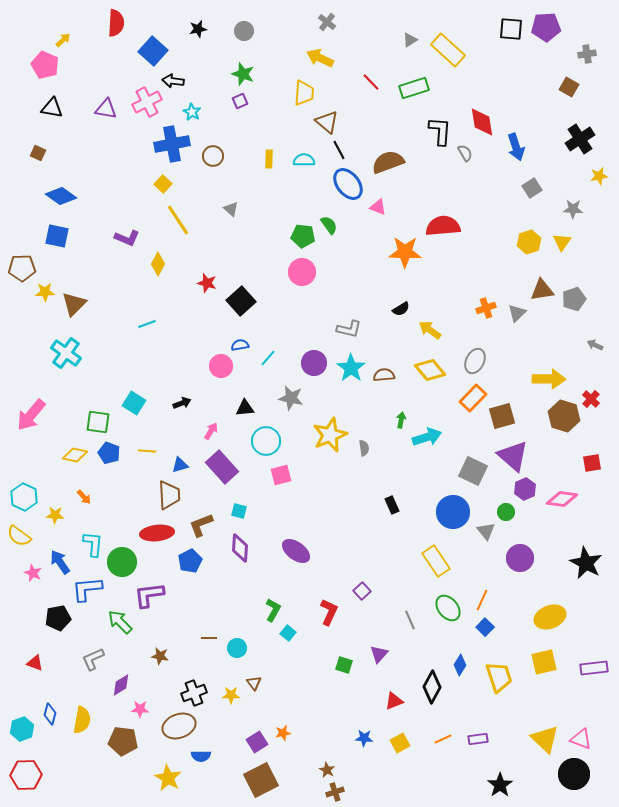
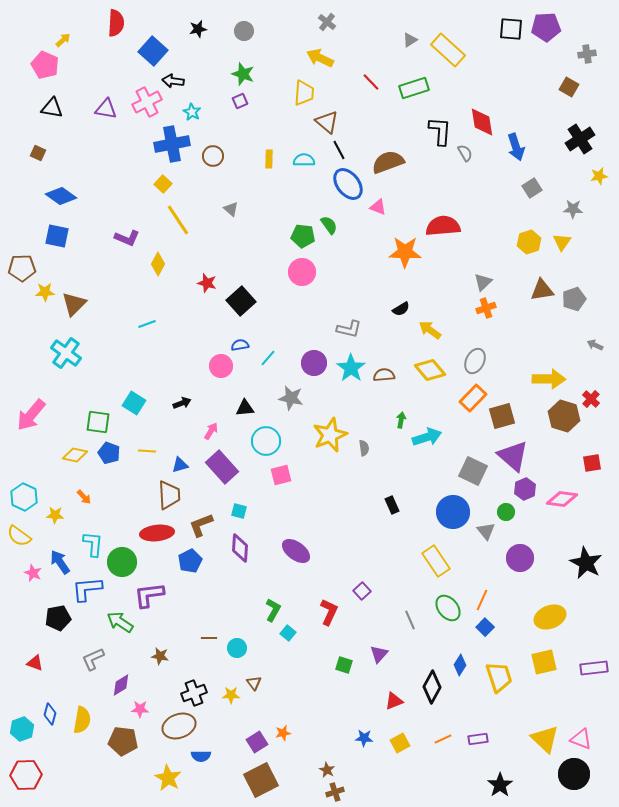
gray triangle at (517, 313): moved 34 px left, 31 px up
green arrow at (120, 622): rotated 12 degrees counterclockwise
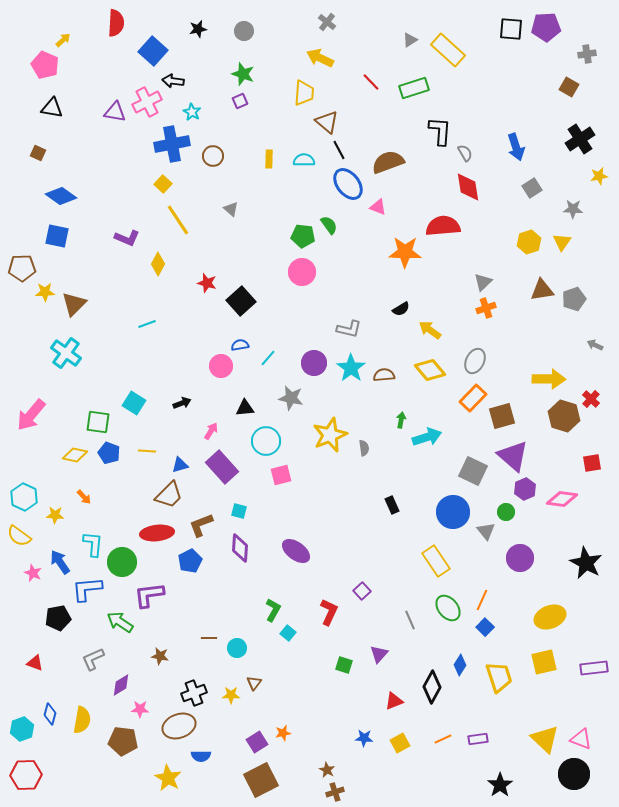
purple triangle at (106, 109): moved 9 px right, 3 px down
red diamond at (482, 122): moved 14 px left, 65 px down
brown trapezoid at (169, 495): rotated 48 degrees clockwise
brown triangle at (254, 683): rotated 14 degrees clockwise
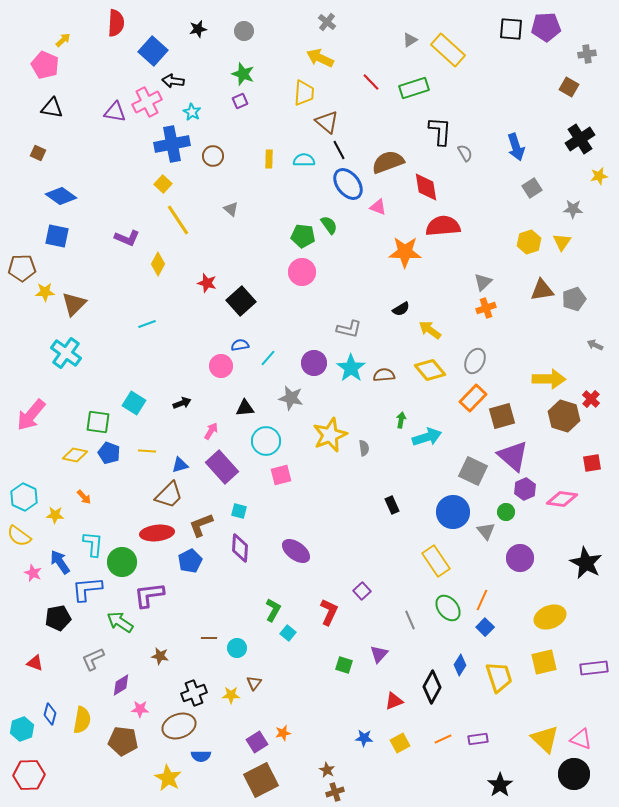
red diamond at (468, 187): moved 42 px left
red hexagon at (26, 775): moved 3 px right
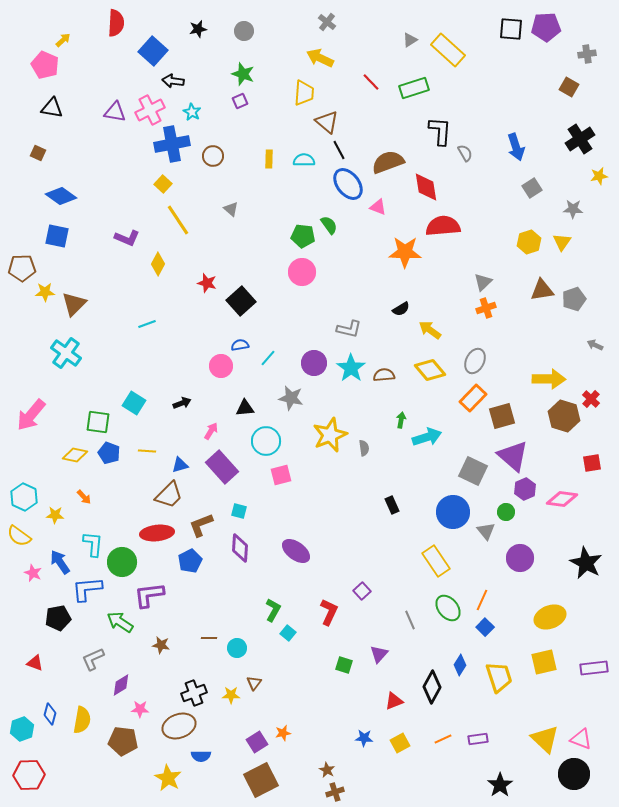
pink cross at (147, 102): moved 3 px right, 8 px down
brown star at (160, 656): moved 1 px right, 11 px up
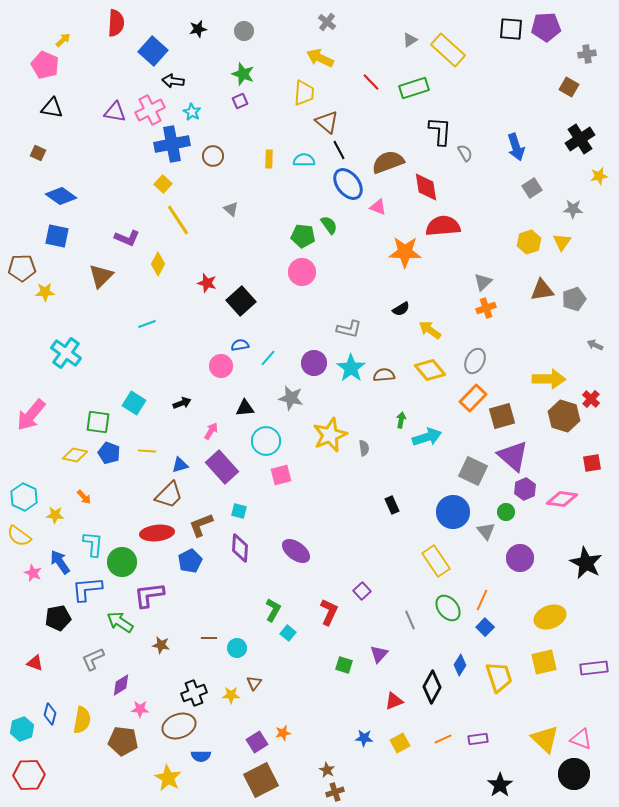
brown triangle at (74, 304): moved 27 px right, 28 px up
